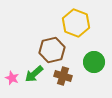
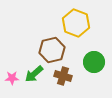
pink star: rotated 24 degrees counterclockwise
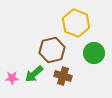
green circle: moved 9 px up
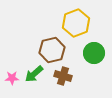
yellow hexagon: rotated 20 degrees clockwise
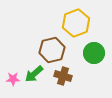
pink star: moved 1 px right, 1 px down
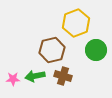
green circle: moved 2 px right, 3 px up
green arrow: moved 1 px right, 2 px down; rotated 30 degrees clockwise
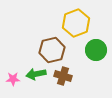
green arrow: moved 1 px right, 2 px up
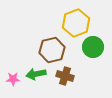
green circle: moved 3 px left, 3 px up
brown cross: moved 2 px right
